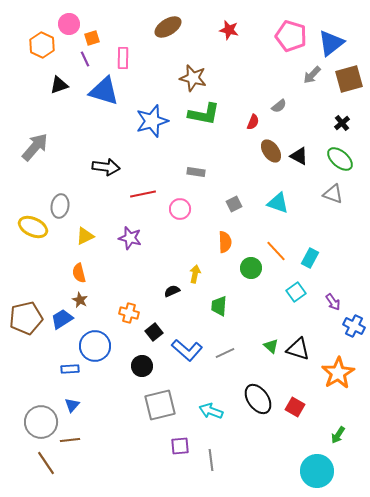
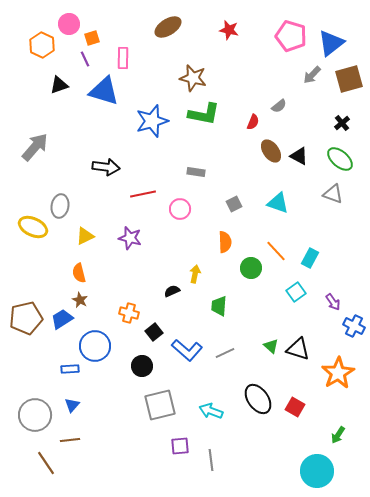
gray circle at (41, 422): moved 6 px left, 7 px up
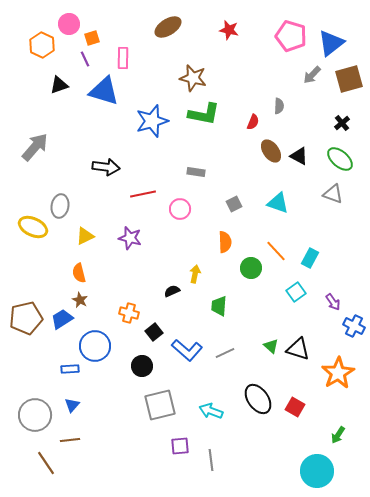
gray semicircle at (279, 106): rotated 49 degrees counterclockwise
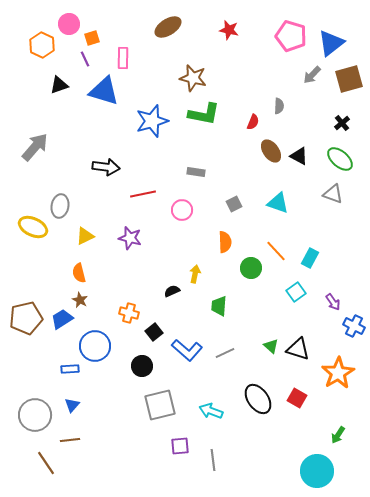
pink circle at (180, 209): moved 2 px right, 1 px down
red square at (295, 407): moved 2 px right, 9 px up
gray line at (211, 460): moved 2 px right
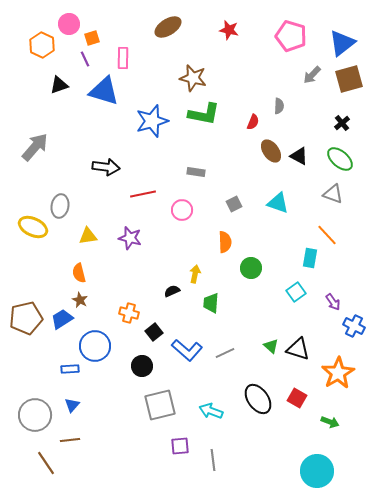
blue triangle at (331, 43): moved 11 px right
yellow triangle at (85, 236): moved 3 px right; rotated 18 degrees clockwise
orange line at (276, 251): moved 51 px right, 16 px up
cyan rectangle at (310, 258): rotated 18 degrees counterclockwise
green trapezoid at (219, 306): moved 8 px left, 3 px up
green arrow at (338, 435): moved 8 px left, 13 px up; rotated 102 degrees counterclockwise
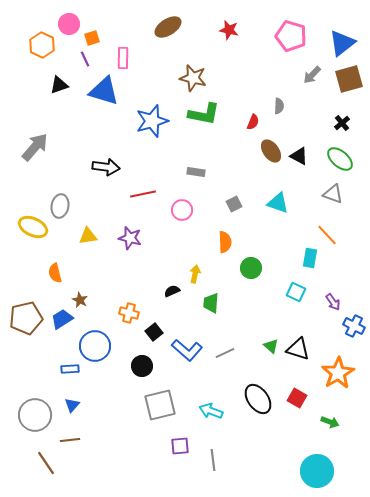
orange semicircle at (79, 273): moved 24 px left
cyan square at (296, 292): rotated 30 degrees counterclockwise
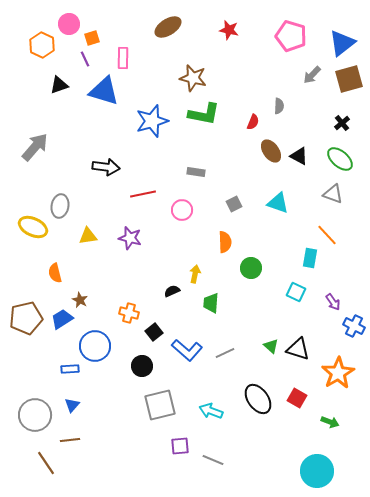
gray line at (213, 460): rotated 60 degrees counterclockwise
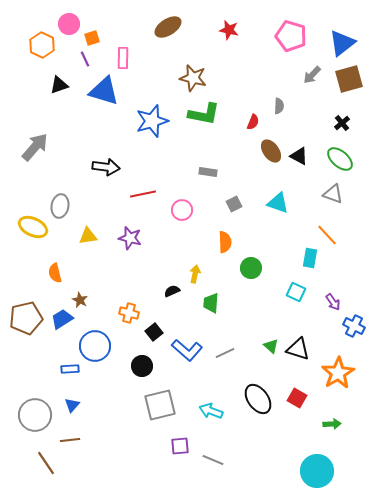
gray rectangle at (196, 172): moved 12 px right
green arrow at (330, 422): moved 2 px right, 2 px down; rotated 24 degrees counterclockwise
